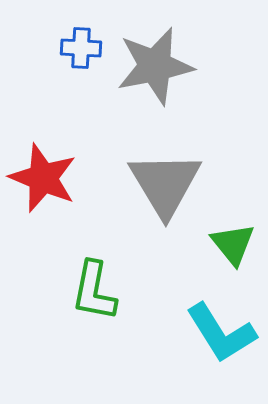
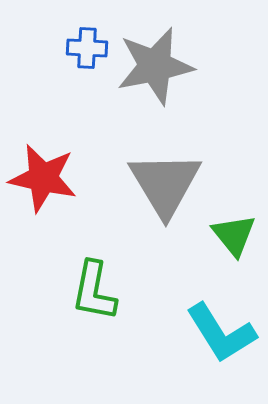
blue cross: moved 6 px right
red star: rotated 10 degrees counterclockwise
green triangle: moved 1 px right, 9 px up
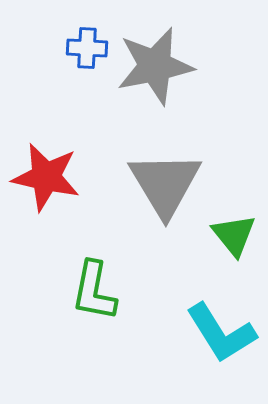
red star: moved 3 px right, 1 px up
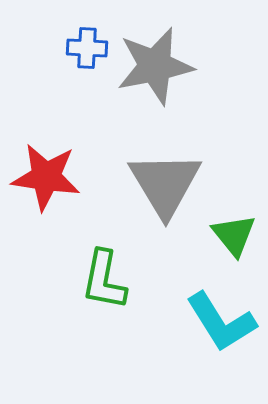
red star: rotated 4 degrees counterclockwise
green L-shape: moved 10 px right, 11 px up
cyan L-shape: moved 11 px up
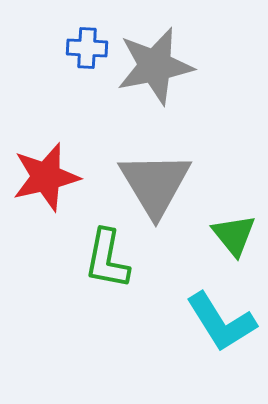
red star: rotated 22 degrees counterclockwise
gray triangle: moved 10 px left
green L-shape: moved 3 px right, 21 px up
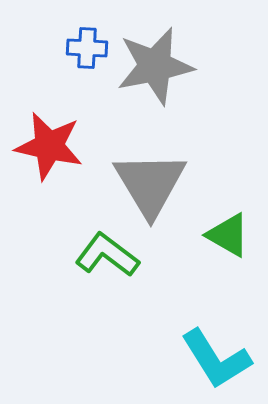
red star: moved 3 px right, 31 px up; rotated 26 degrees clockwise
gray triangle: moved 5 px left
green triangle: moved 6 px left; rotated 21 degrees counterclockwise
green L-shape: moved 4 px up; rotated 116 degrees clockwise
cyan L-shape: moved 5 px left, 37 px down
